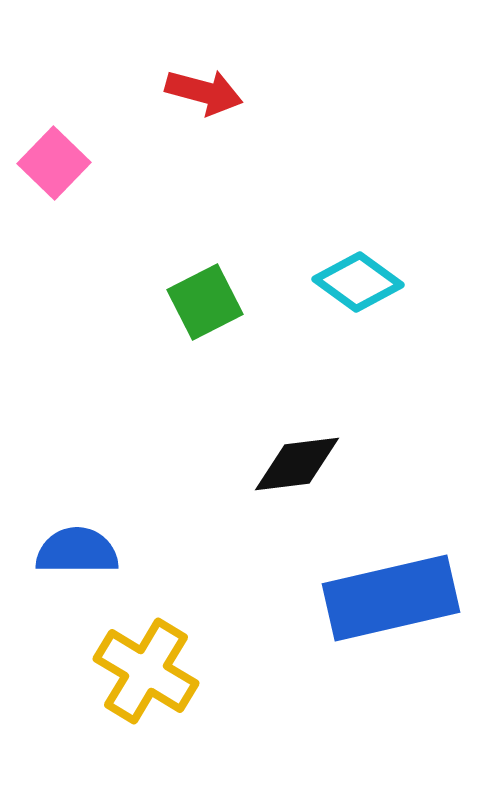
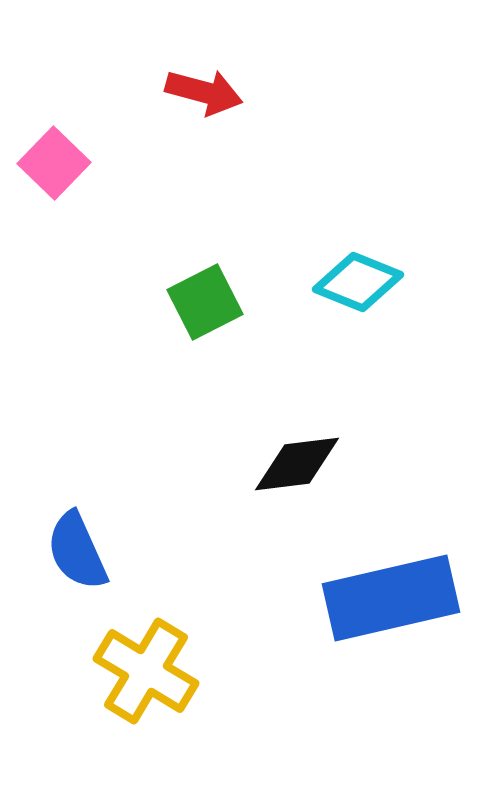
cyan diamond: rotated 14 degrees counterclockwise
blue semicircle: rotated 114 degrees counterclockwise
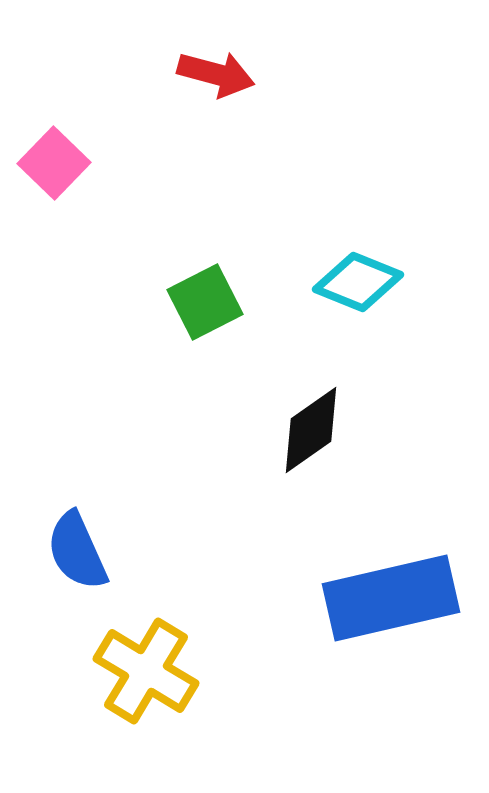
red arrow: moved 12 px right, 18 px up
black diamond: moved 14 px right, 34 px up; rotated 28 degrees counterclockwise
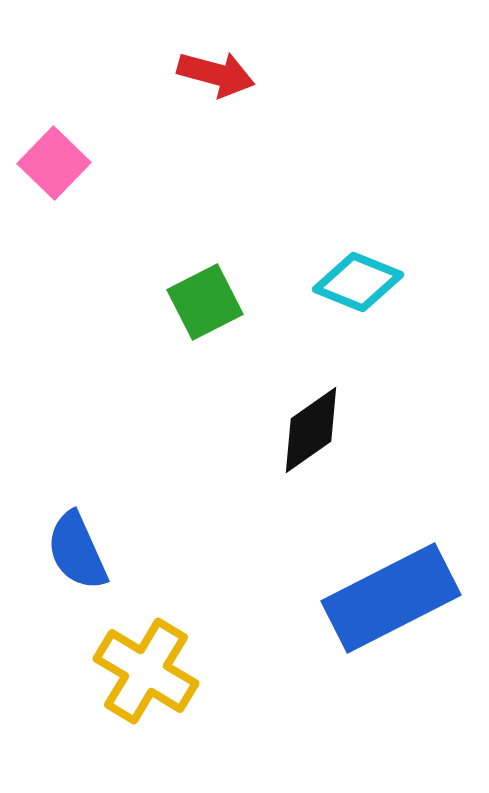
blue rectangle: rotated 14 degrees counterclockwise
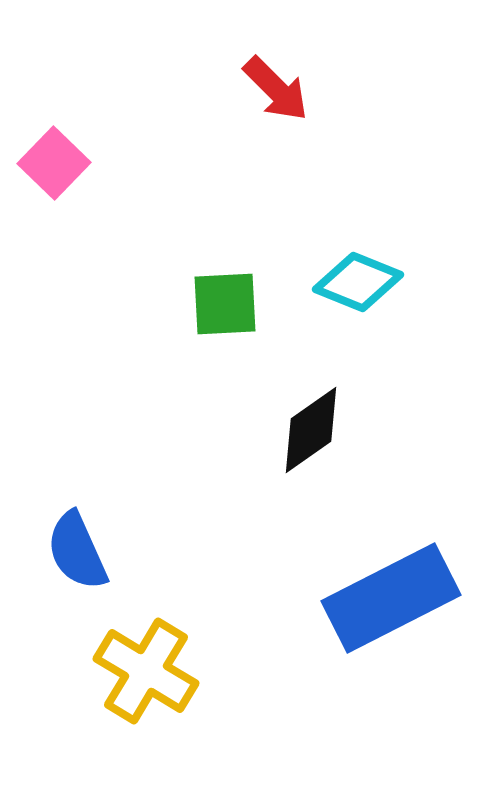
red arrow: moved 60 px right, 15 px down; rotated 30 degrees clockwise
green square: moved 20 px right, 2 px down; rotated 24 degrees clockwise
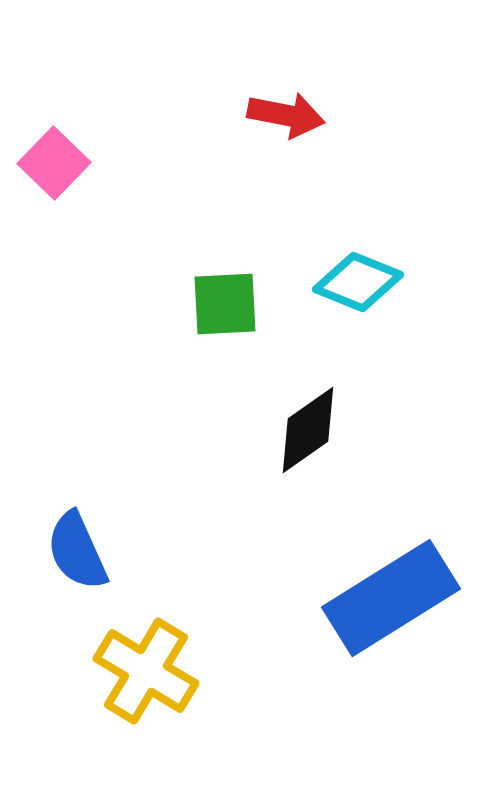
red arrow: moved 10 px right, 26 px down; rotated 34 degrees counterclockwise
black diamond: moved 3 px left
blue rectangle: rotated 5 degrees counterclockwise
